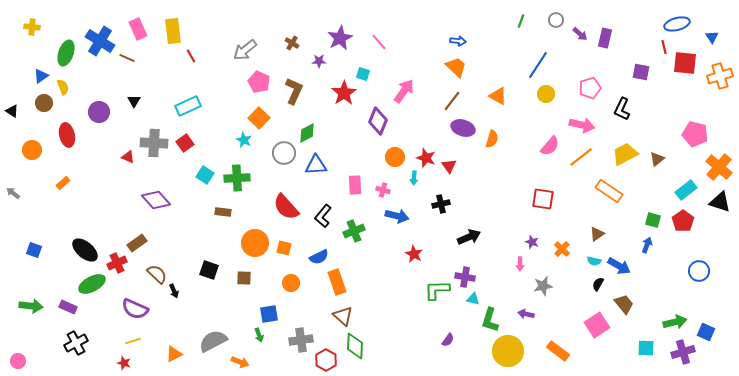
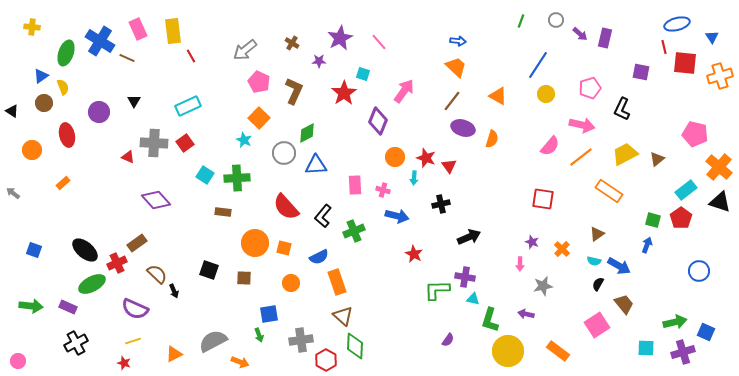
red pentagon at (683, 221): moved 2 px left, 3 px up
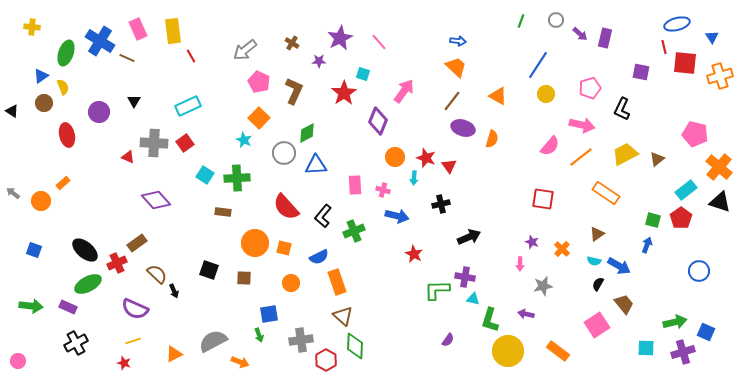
orange circle at (32, 150): moved 9 px right, 51 px down
orange rectangle at (609, 191): moved 3 px left, 2 px down
green ellipse at (92, 284): moved 4 px left
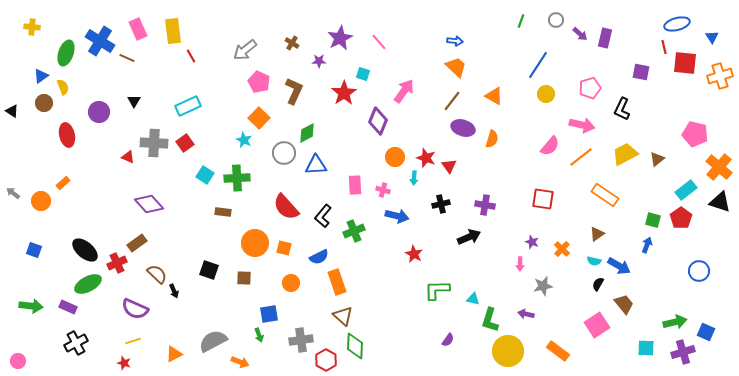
blue arrow at (458, 41): moved 3 px left
orange triangle at (498, 96): moved 4 px left
orange rectangle at (606, 193): moved 1 px left, 2 px down
purple diamond at (156, 200): moved 7 px left, 4 px down
purple cross at (465, 277): moved 20 px right, 72 px up
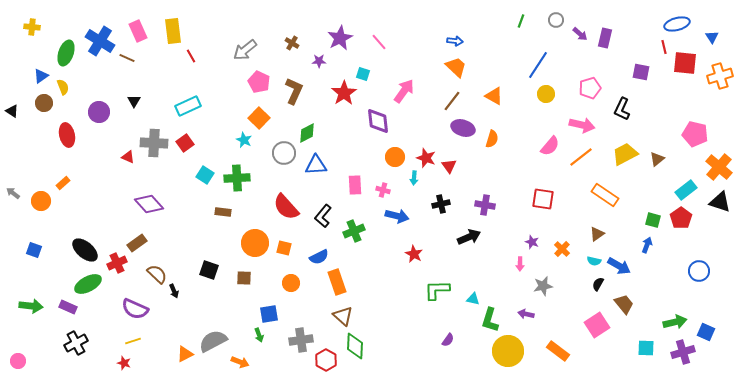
pink rectangle at (138, 29): moved 2 px down
purple diamond at (378, 121): rotated 28 degrees counterclockwise
orange triangle at (174, 354): moved 11 px right
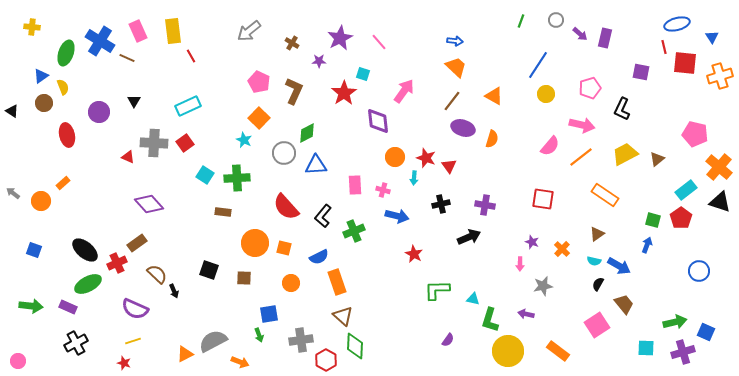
gray arrow at (245, 50): moved 4 px right, 19 px up
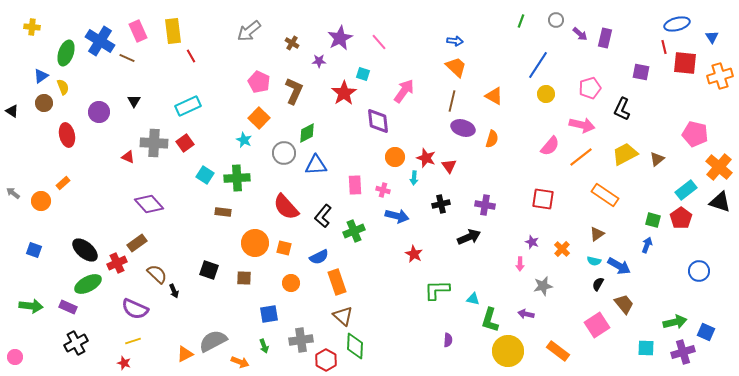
brown line at (452, 101): rotated 25 degrees counterclockwise
green arrow at (259, 335): moved 5 px right, 11 px down
purple semicircle at (448, 340): rotated 32 degrees counterclockwise
pink circle at (18, 361): moved 3 px left, 4 px up
